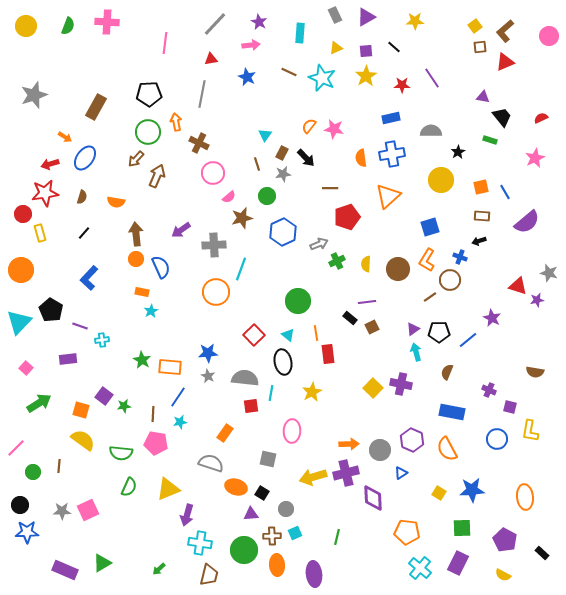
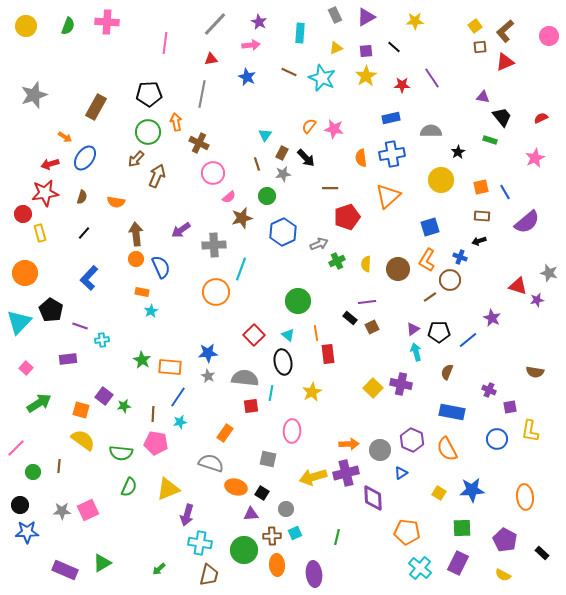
orange circle at (21, 270): moved 4 px right, 3 px down
purple square at (510, 407): rotated 24 degrees counterclockwise
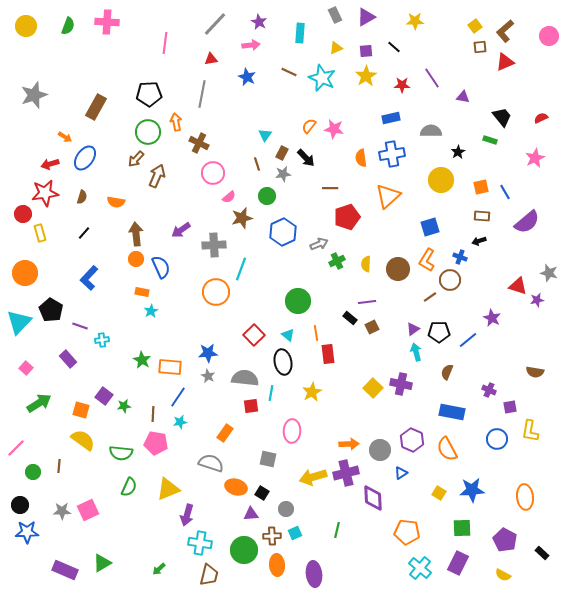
purple triangle at (483, 97): moved 20 px left
purple rectangle at (68, 359): rotated 54 degrees clockwise
green line at (337, 537): moved 7 px up
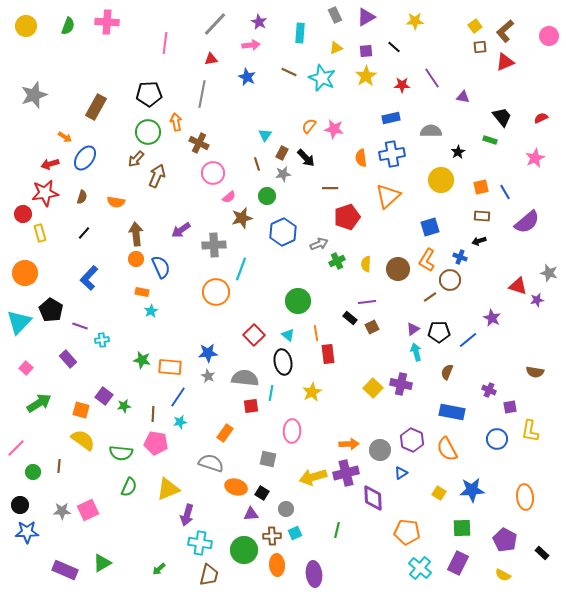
green star at (142, 360): rotated 18 degrees counterclockwise
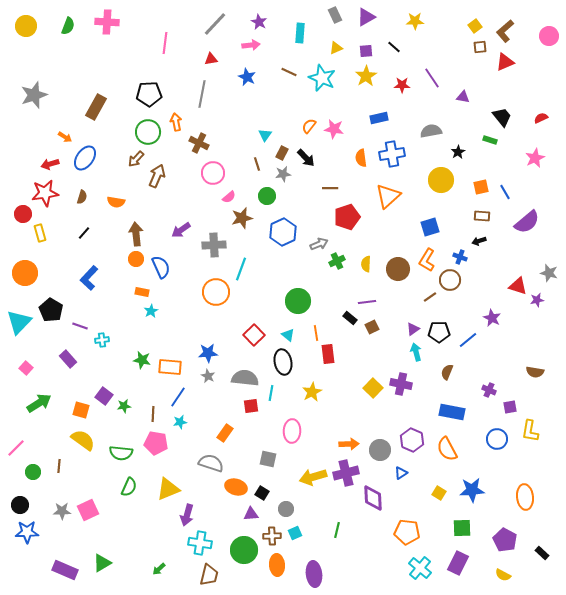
blue rectangle at (391, 118): moved 12 px left
gray semicircle at (431, 131): rotated 10 degrees counterclockwise
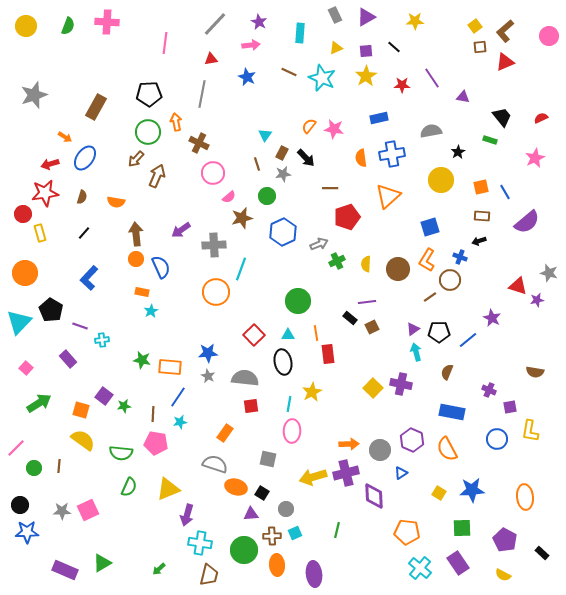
cyan triangle at (288, 335): rotated 40 degrees counterclockwise
cyan line at (271, 393): moved 18 px right, 11 px down
gray semicircle at (211, 463): moved 4 px right, 1 px down
green circle at (33, 472): moved 1 px right, 4 px up
purple diamond at (373, 498): moved 1 px right, 2 px up
purple rectangle at (458, 563): rotated 60 degrees counterclockwise
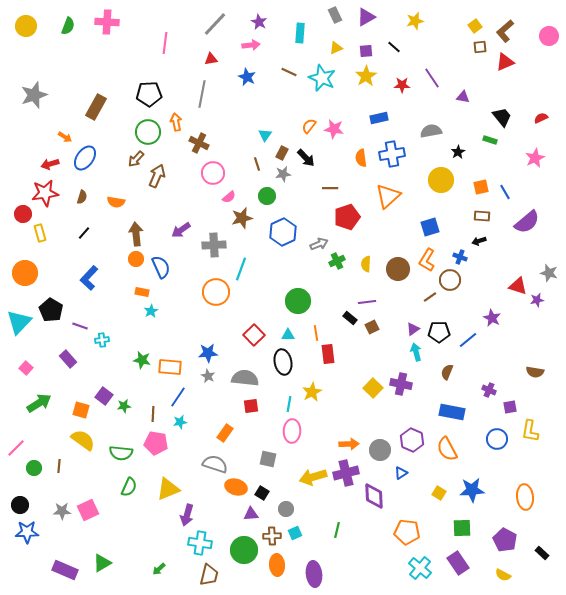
yellow star at (415, 21): rotated 12 degrees counterclockwise
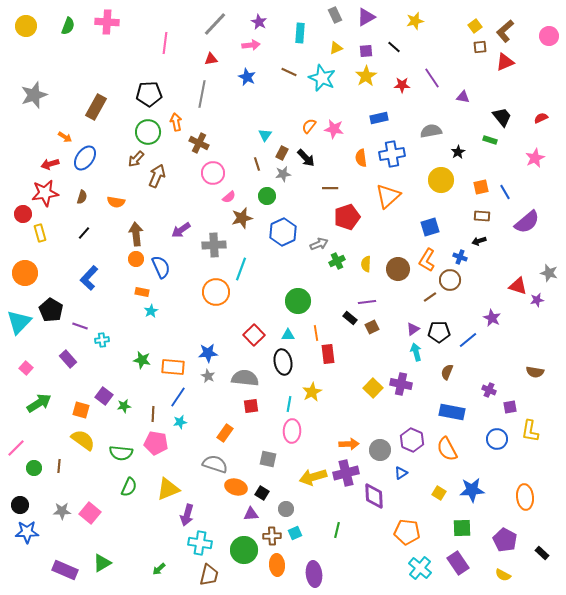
orange rectangle at (170, 367): moved 3 px right
pink square at (88, 510): moved 2 px right, 3 px down; rotated 25 degrees counterclockwise
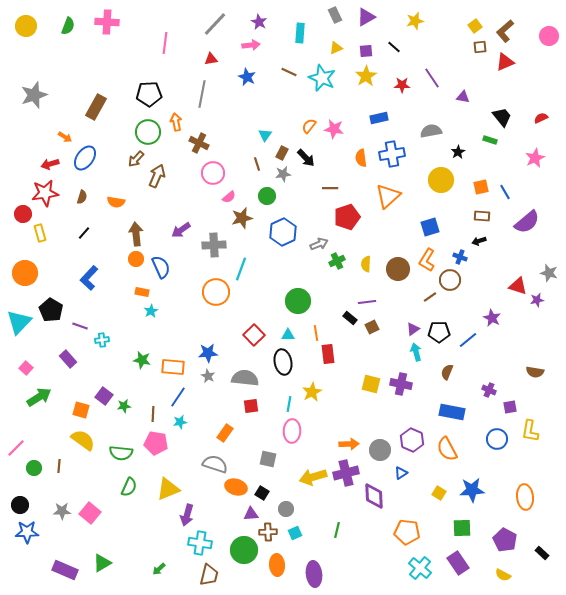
yellow square at (373, 388): moved 2 px left, 4 px up; rotated 30 degrees counterclockwise
green arrow at (39, 403): moved 6 px up
brown cross at (272, 536): moved 4 px left, 4 px up
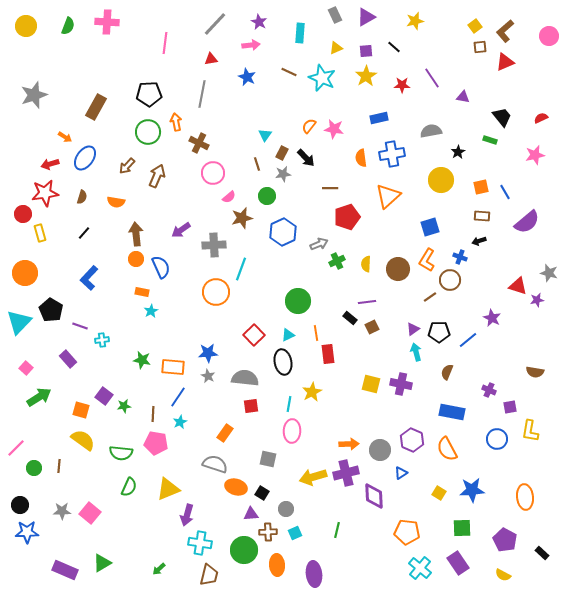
pink star at (535, 158): moved 3 px up; rotated 12 degrees clockwise
brown arrow at (136, 159): moved 9 px left, 7 px down
cyan triangle at (288, 335): rotated 24 degrees counterclockwise
cyan star at (180, 422): rotated 16 degrees counterclockwise
